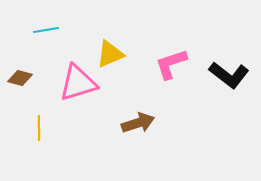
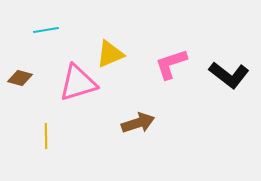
yellow line: moved 7 px right, 8 px down
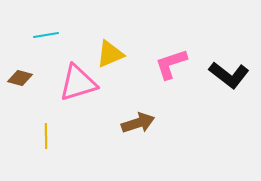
cyan line: moved 5 px down
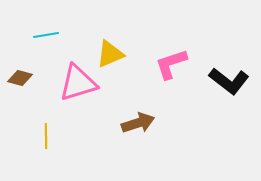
black L-shape: moved 6 px down
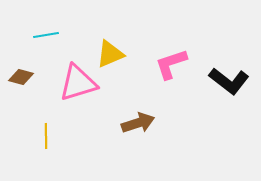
brown diamond: moved 1 px right, 1 px up
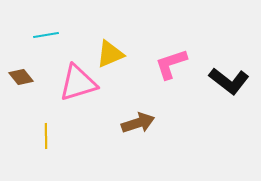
brown diamond: rotated 35 degrees clockwise
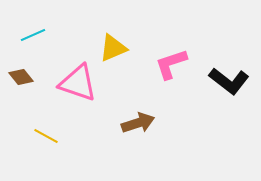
cyan line: moved 13 px left; rotated 15 degrees counterclockwise
yellow triangle: moved 3 px right, 6 px up
pink triangle: rotated 36 degrees clockwise
yellow line: rotated 60 degrees counterclockwise
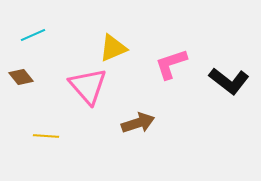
pink triangle: moved 10 px right, 3 px down; rotated 30 degrees clockwise
yellow line: rotated 25 degrees counterclockwise
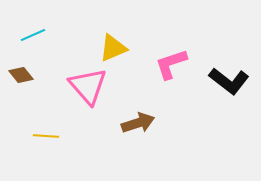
brown diamond: moved 2 px up
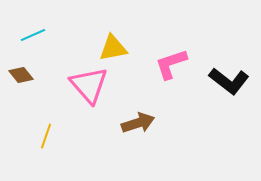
yellow triangle: rotated 12 degrees clockwise
pink triangle: moved 1 px right, 1 px up
yellow line: rotated 75 degrees counterclockwise
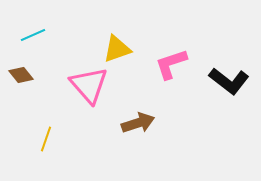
yellow triangle: moved 4 px right, 1 px down; rotated 8 degrees counterclockwise
yellow line: moved 3 px down
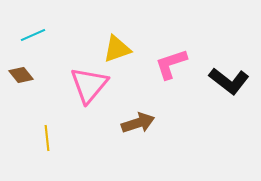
pink triangle: rotated 21 degrees clockwise
yellow line: moved 1 px right, 1 px up; rotated 25 degrees counterclockwise
